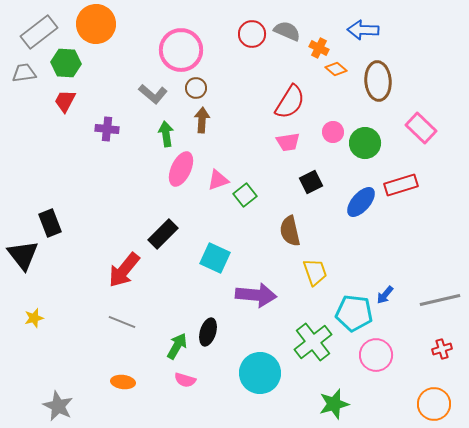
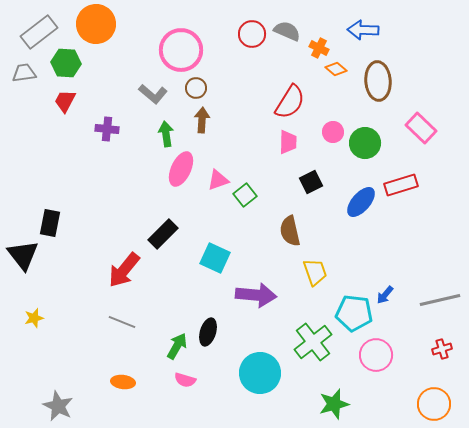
pink trapezoid at (288, 142): rotated 80 degrees counterclockwise
black rectangle at (50, 223): rotated 32 degrees clockwise
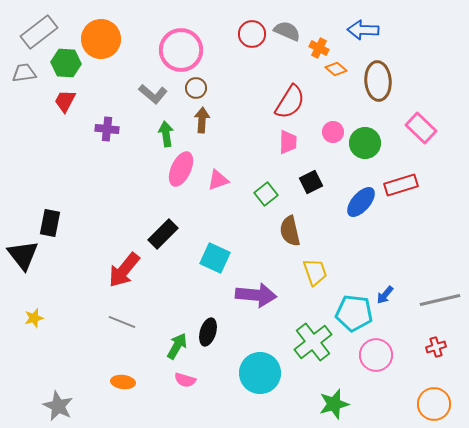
orange circle at (96, 24): moved 5 px right, 15 px down
green square at (245, 195): moved 21 px right, 1 px up
red cross at (442, 349): moved 6 px left, 2 px up
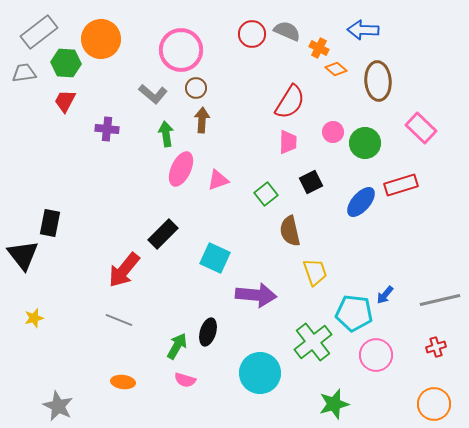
gray line at (122, 322): moved 3 px left, 2 px up
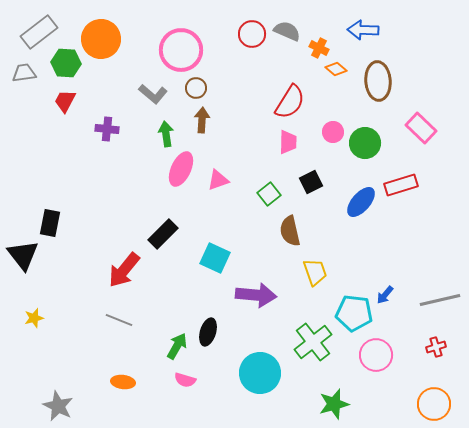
green square at (266, 194): moved 3 px right
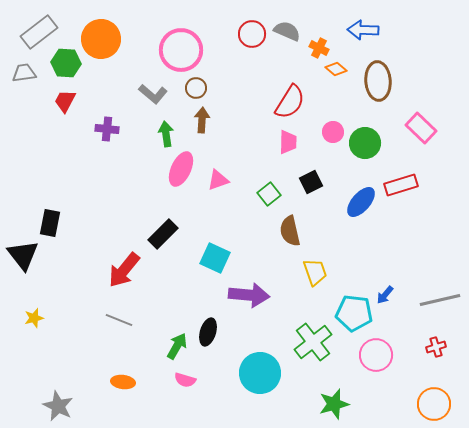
purple arrow at (256, 295): moved 7 px left
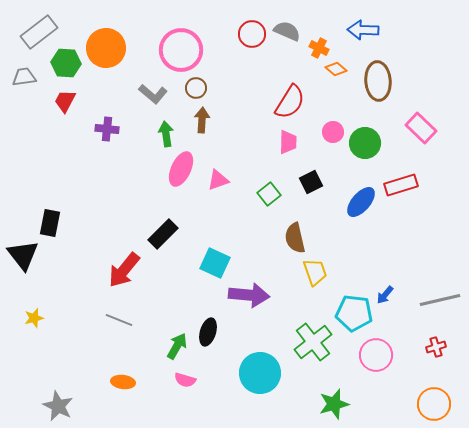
orange circle at (101, 39): moved 5 px right, 9 px down
gray trapezoid at (24, 73): moved 4 px down
brown semicircle at (290, 231): moved 5 px right, 7 px down
cyan square at (215, 258): moved 5 px down
